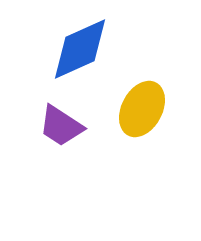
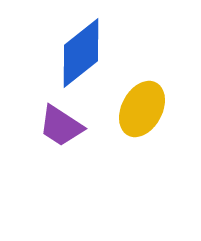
blue diamond: moved 1 px right, 4 px down; rotated 14 degrees counterclockwise
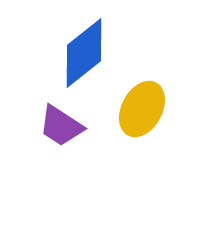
blue diamond: moved 3 px right
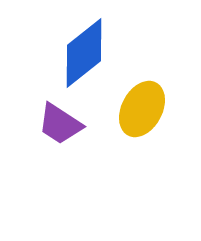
purple trapezoid: moved 1 px left, 2 px up
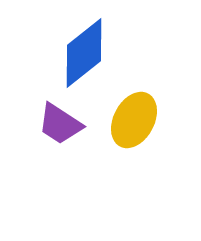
yellow ellipse: moved 8 px left, 11 px down
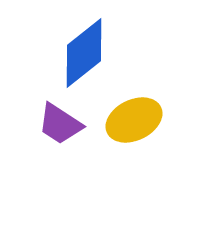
yellow ellipse: rotated 36 degrees clockwise
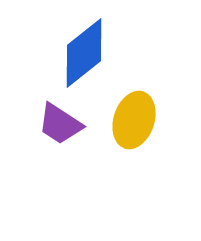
yellow ellipse: rotated 46 degrees counterclockwise
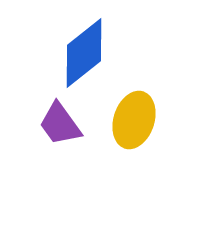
purple trapezoid: rotated 21 degrees clockwise
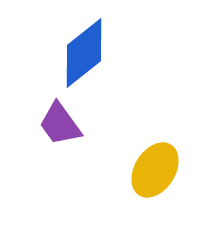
yellow ellipse: moved 21 px right, 50 px down; rotated 14 degrees clockwise
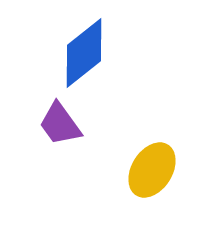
yellow ellipse: moved 3 px left
